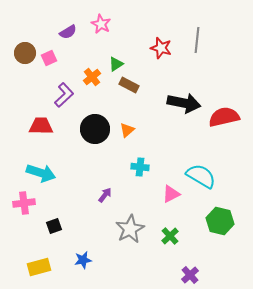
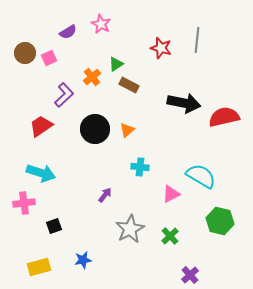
red trapezoid: rotated 35 degrees counterclockwise
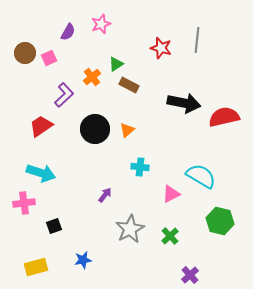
pink star: rotated 24 degrees clockwise
purple semicircle: rotated 30 degrees counterclockwise
yellow rectangle: moved 3 px left
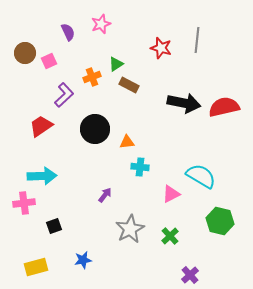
purple semicircle: rotated 54 degrees counterclockwise
pink square: moved 3 px down
orange cross: rotated 18 degrees clockwise
red semicircle: moved 10 px up
orange triangle: moved 12 px down; rotated 35 degrees clockwise
cyan arrow: moved 1 px right, 3 px down; rotated 20 degrees counterclockwise
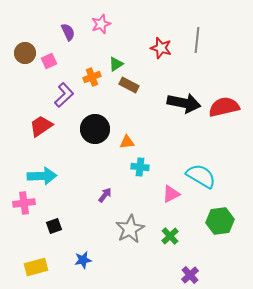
green hexagon: rotated 20 degrees counterclockwise
